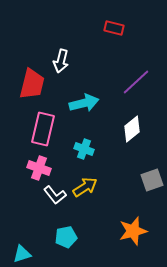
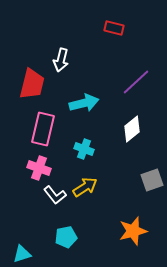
white arrow: moved 1 px up
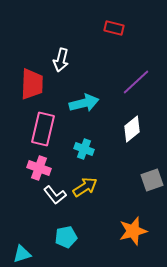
red trapezoid: rotated 12 degrees counterclockwise
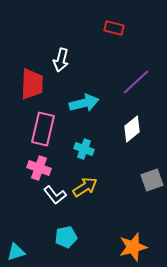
orange star: moved 16 px down
cyan triangle: moved 6 px left, 2 px up
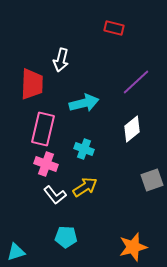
pink cross: moved 7 px right, 4 px up
cyan pentagon: rotated 15 degrees clockwise
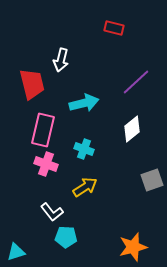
red trapezoid: rotated 16 degrees counterclockwise
pink rectangle: moved 1 px down
white L-shape: moved 3 px left, 17 px down
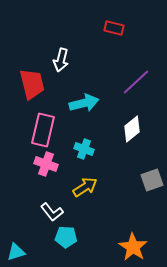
orange star: rotated 24 degrees counterclockwise
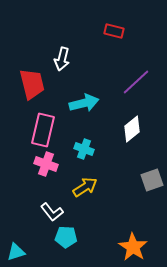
red rectangle: moved 3 px down
white arrow: moved 1 px right, 1 px up
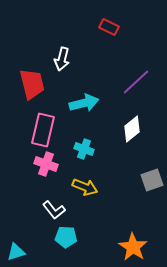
red rectangle: moved 5 px left, 4 px up; rotated 12 degrees clockwise
yellow arrow: rotated 55 degrees clockwise
white L-shape: moved 2 px right, 2 px up
